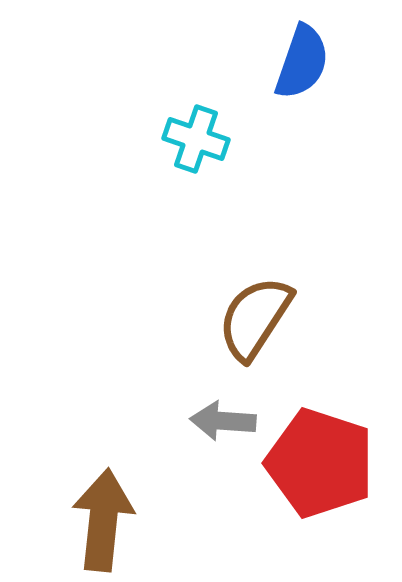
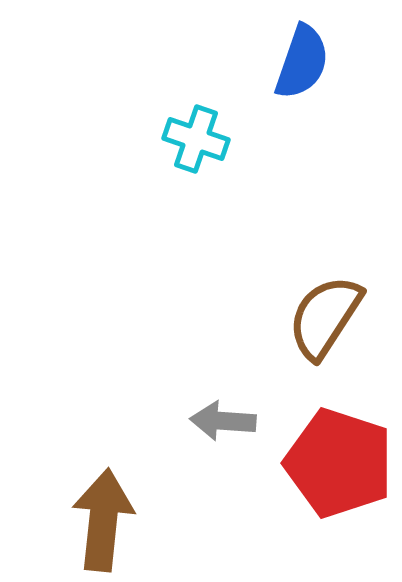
brown semicircle: moved 70 px right, 1 px up
red pentagon: moved 19 px right
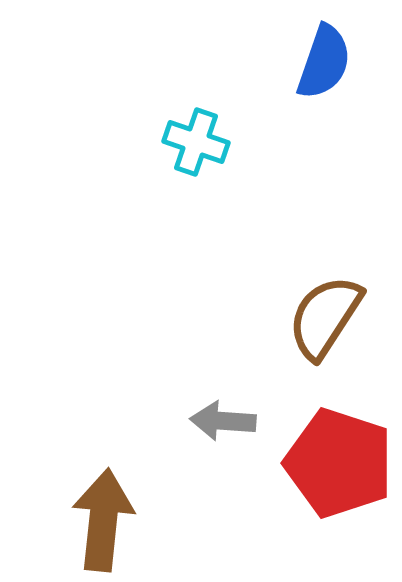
blue semicircle: moved 22 px right
cyan cross: moved 3 px down
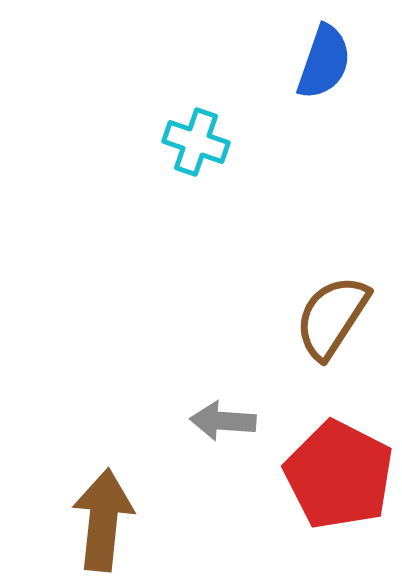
brown semicircle: moved 7 px right
red pentagon: moved 12 px down; rotated 9 degrees clockwise
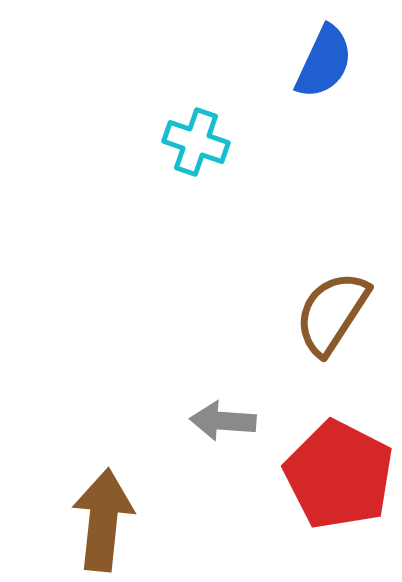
blue semicircle: rotated 6 degrees clockwise
brown semicircle: moved 4 px up
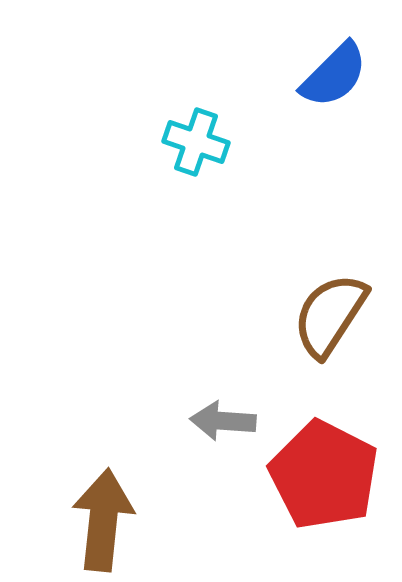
blue semicircle: moved 10 px right, 13 px down; rotated 20 degrees clockwise
brown semicircle: moved 2 px left, 2 px down
red pentagon: moved 15 px left
